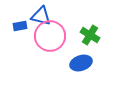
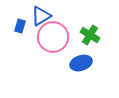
blue triangle: rotated 45 degrees counterclockwise
blue rectangle: rotated 64 degrees counterclockwise
pink circle: moved 3 px right, 1 px down
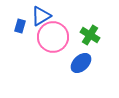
blue ellipse: rotated 25 degrees counterclockwise
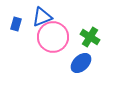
blue triangle: moved 1 px right, 1 px down; rotated 10 degrees clockwise
blue rectangle: moved 4 px left, 2 px up
green cross: moved 2 px down
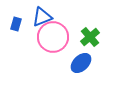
green cross: rotated 18 degrees clockwise
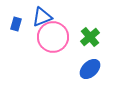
blue ellipse: moved 9 px right, 6 px down
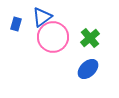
blue triangle: rotated 15 degrees counterclockwise
green cross: moved 1 px down
blue ellipse: moved 2 px left
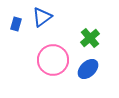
pink circle: moved 23 px down
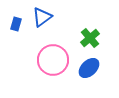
blue ellipse: moved 1 px right, 1 px up
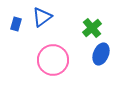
green cross: moved 2 px right, 10 px up
blue ellipse: moved 12 px right, 14 px up; rotated 25 degrees counterclockwise
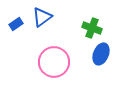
blue rectangle: rotated 40 degrees clockwise
green cross: rotated 30 degrees counterclockwise
pink circle: moved 1 px right, 2 px down
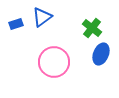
blue rectangle: rotated 16 degrees clockwise
green cross: rotated 18 degrees clockwise
